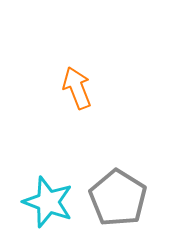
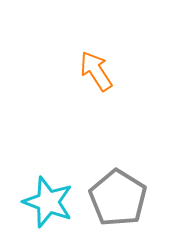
orange arrow: moved 19 px right, 17 px up; rotated 12 degrees counterclockwise
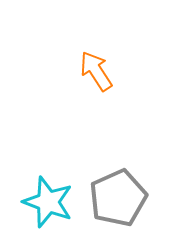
gray pentagon: rotated 16 degrees clockwise
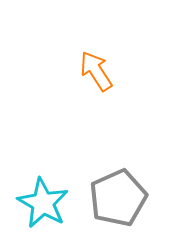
cyan star: moved 5 px left, 1 px down; rotated 9 degrees clockwise
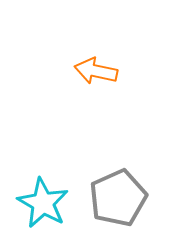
orange arrow: rotated 45 degrees counterclockwise
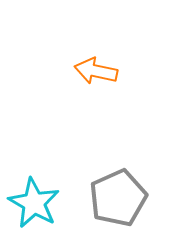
cyan star: moved 9 px left
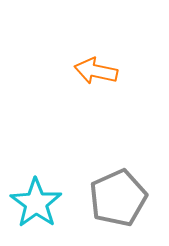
cyan star: moved 2 px right; rotated 6 degrees clockwise
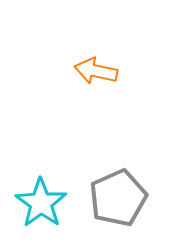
cyan star: moved 5 px right
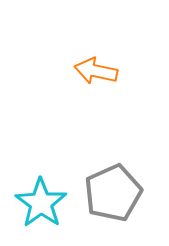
gray pentagon: moved 5 px left, 5 px up
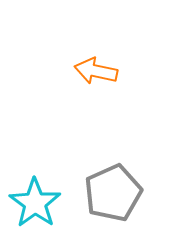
cyan star: moved 6 px left
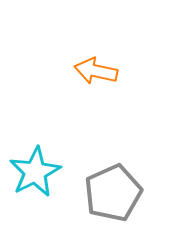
cyan star: moved 31 px up; rotated 9 degrees clockwise
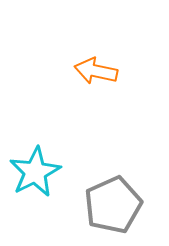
gray pentagon: moved 12 px down
